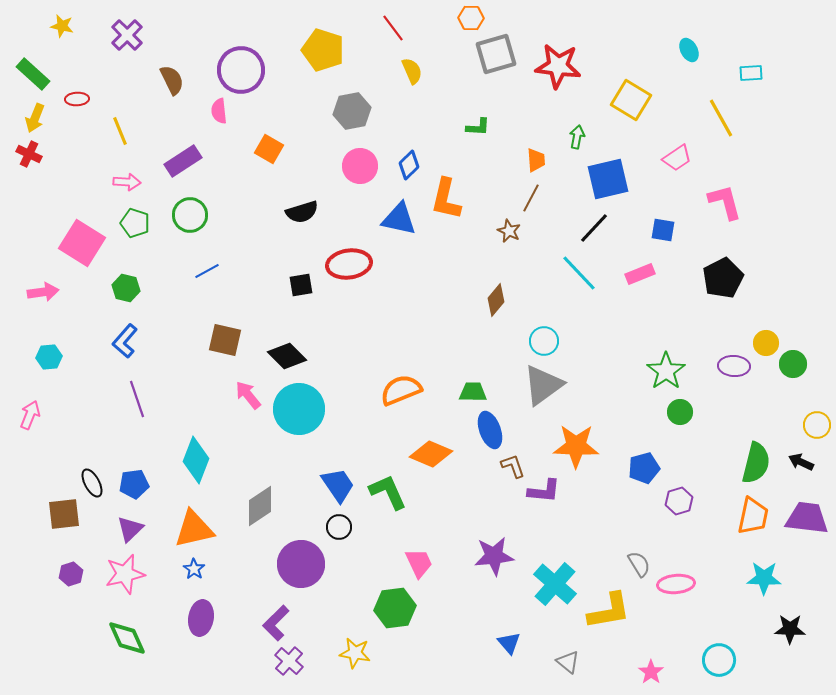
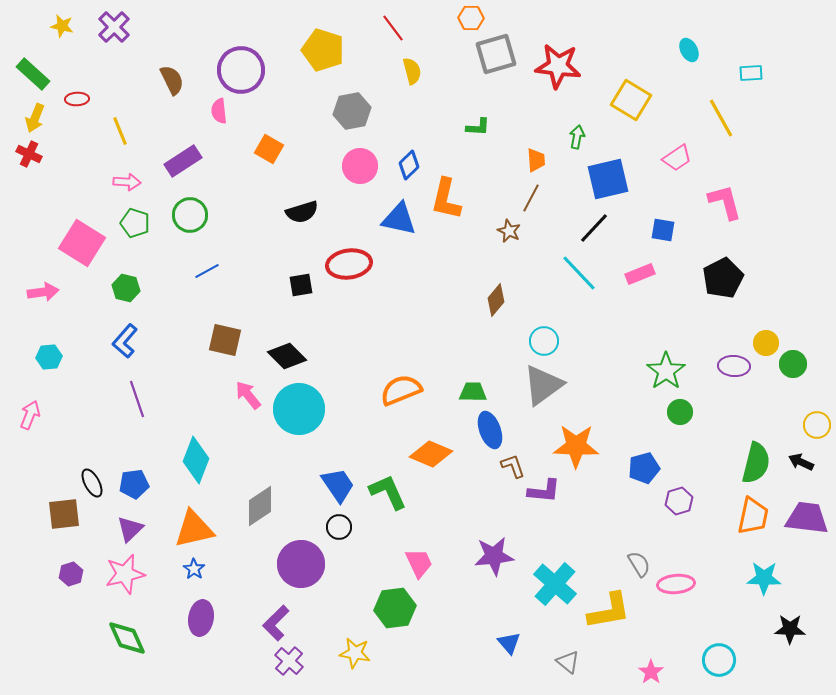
purple cross at (127, 35): moved 13 px left, 8 px up
yellow semicircle at (412, 71): rotated 8 degrees clockwise
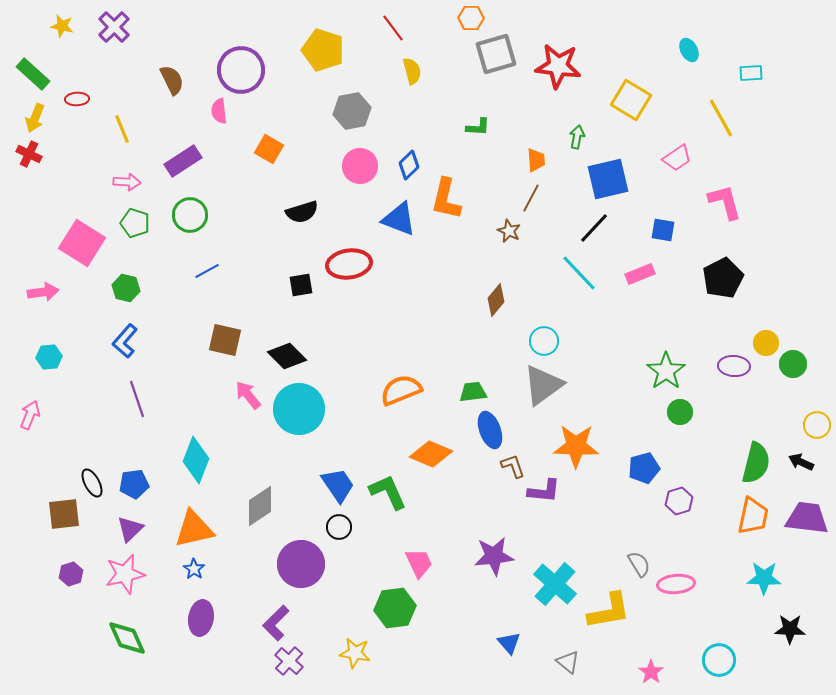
yellow line at (120, 131): moved 2 px right, 2 px up
blue triangle at (399, 219): rotated 9 degrees clockwise
green trapezoid at (473, 392): rotated 8 degrees counterclockwise
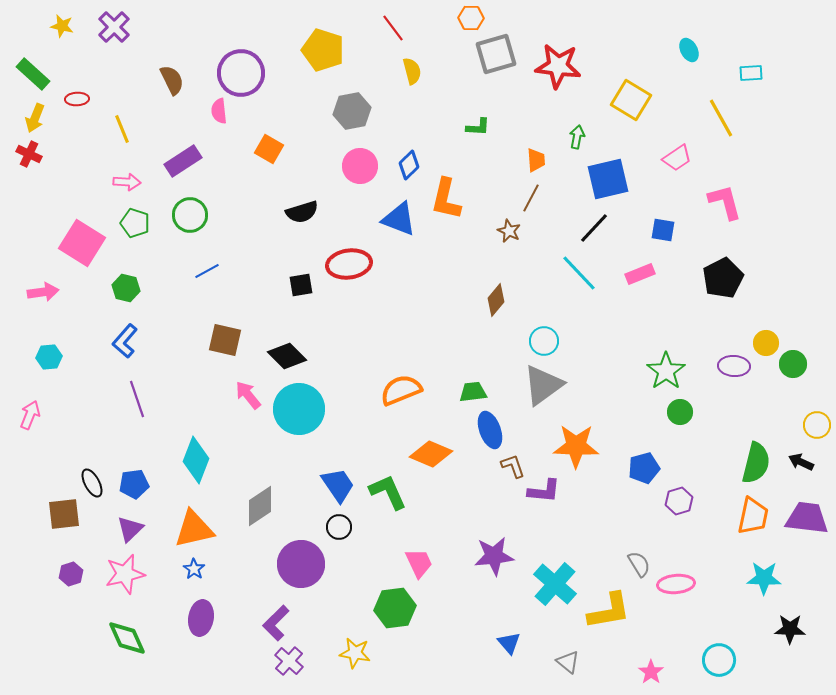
purple circle at (241, 70): moved 3 px down
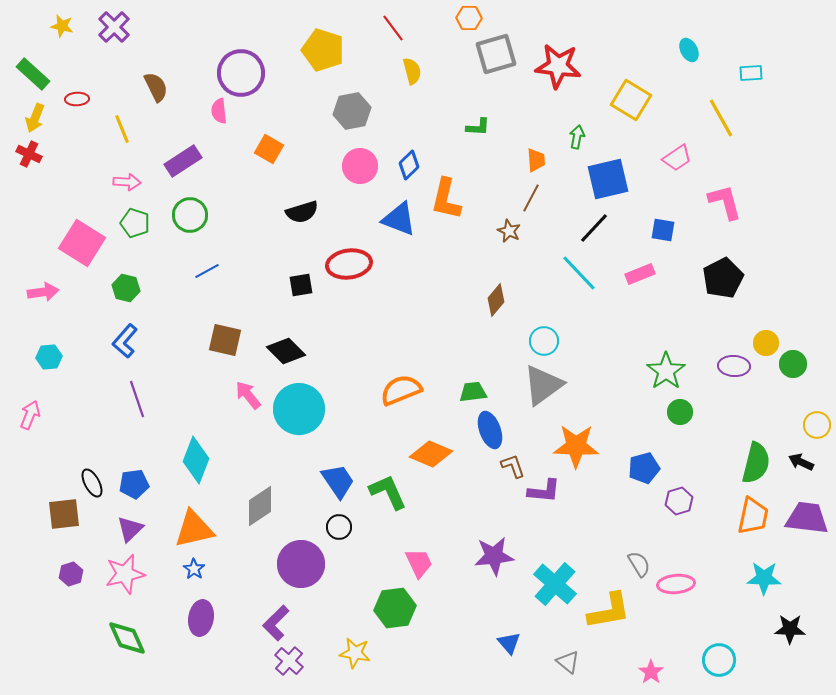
orange hexagon at (471, 18): moved 2 px left
brown semicircle at (172, 80): moved 16 px left, 7 px down
black diamond at (287, 356): moved 1 px left, 5 px up
blue trapezoid at (338, 485): moved 4 px up
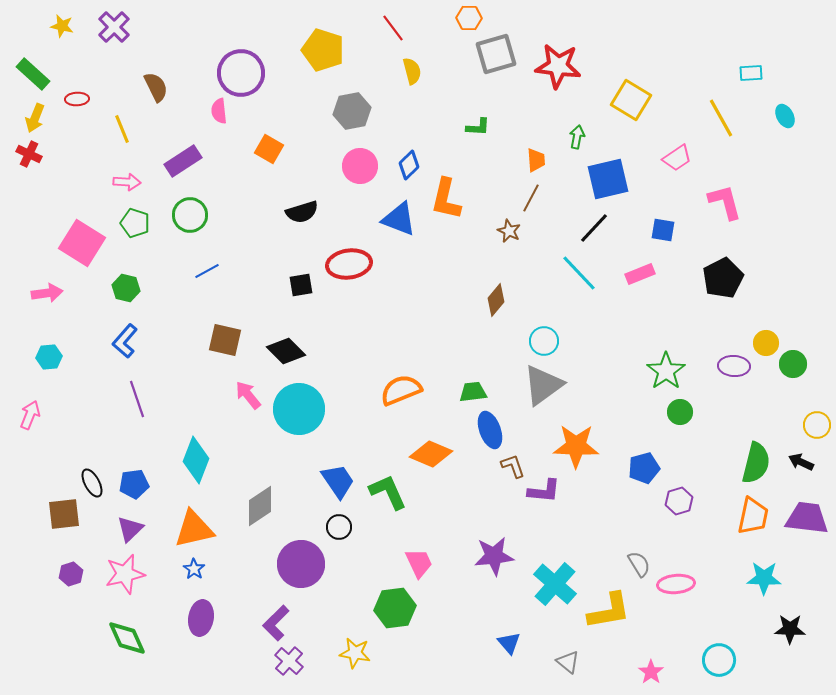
cyan ellipse at (689, 50): moved 96 px right, 66 px down
pink arrow at (43, 292): moved 4 px right, 1 px down
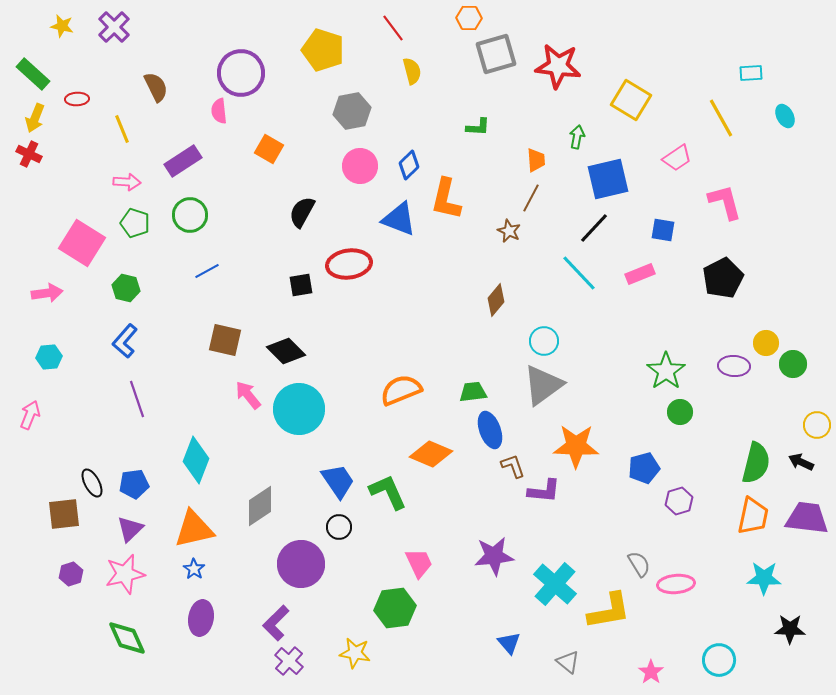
black semicircle at (302, 212): rotated 136 degrees clockwise
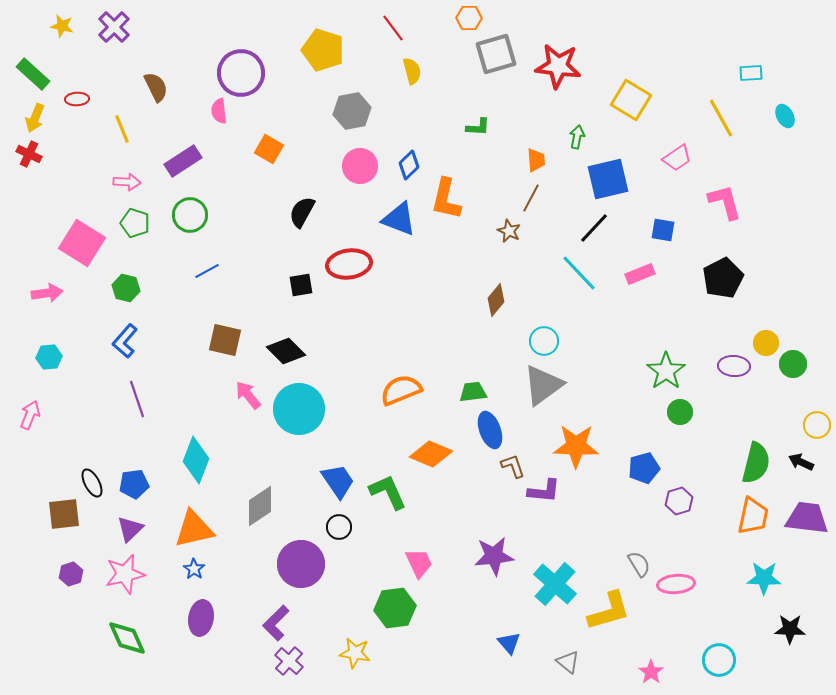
yellow L-shape at (609, 611): rotated 6 degrees counterclockwise
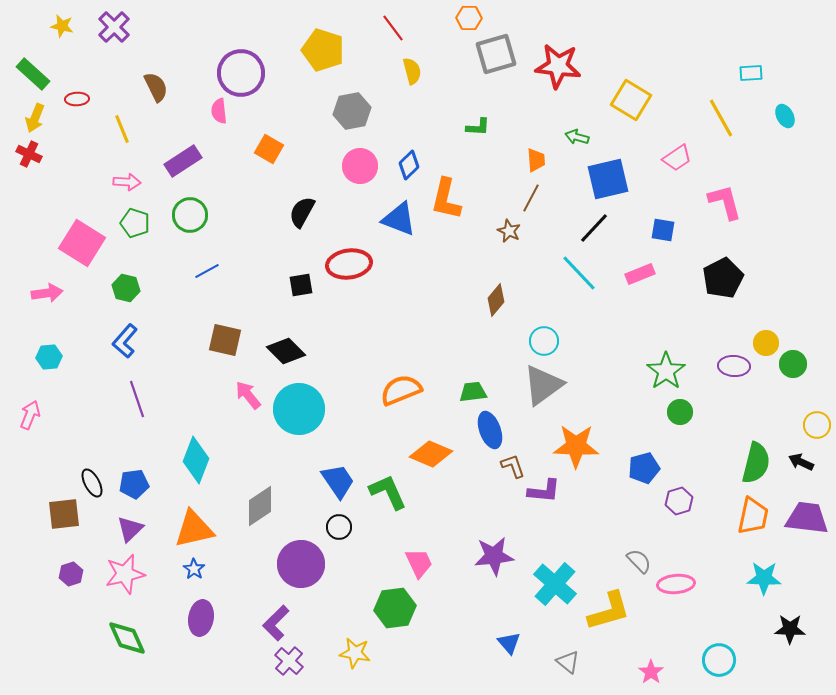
green arrow at (577, 137): rotated 85 degrees counterclockwise
gray semicircle at (639, 564): moved 3 px up; rotated 12 degrees counterclockwise
